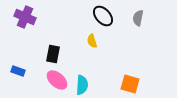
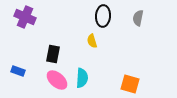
black ellipse: rotated 45 degrees clockwise
cyan semicircle: moved 7 px up
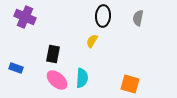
yellow semicircle: rotated 48 degrees clockwise
blue rectangle: moved 2 px left, 3 px up
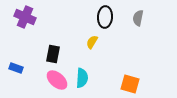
black ellipse: moved 2 px right, 1 px down
yellow semicircle: moved 1 px down
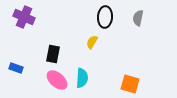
purple cross: moved 1 px left
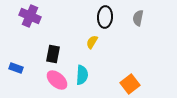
purple cross: moved 6 px right, 1 px up
cyan semicircle: moved 3 px up
orange square: rotated 36 degrees clockwise
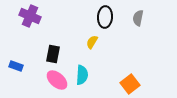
blue rectangle: moved 2 px up
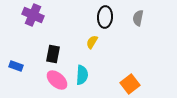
purple cross: moved 3 px right, 1 px up
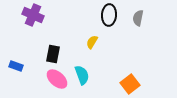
black ellipse: moved 4 px right, 2 px up
cyan semicircle: rotated 24 degrees counterclockwise
pink ellipse: moved 1 px up
